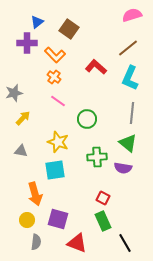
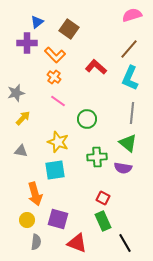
brown line: moved 1 px right, 1 px down; rotated 10 degrees counterclockwise
gray star: moved 2 px right
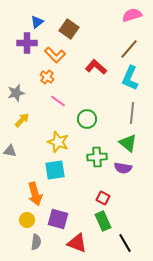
orange cross: moved 7 px left
yellow arrow: moved 1 px left, 2 px down
gray triangle: moved 11 px left
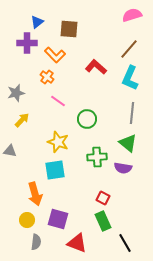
brown square: rotated 30 degrees counterclockwise
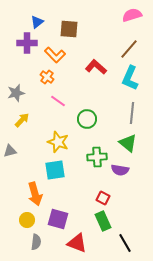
gray triangle: rotated 24 degrees counterclockwise
purple semicircle: moved 3 px left, 2 px down
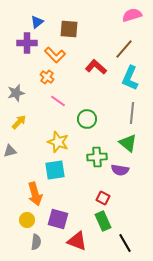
brown line: moved 5 px left
yellow arrow: moved 3 px left, 2 px down
red triangle: moved 2 px up
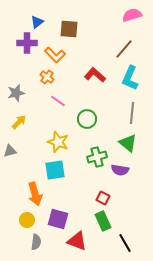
red L-shape: moved 1 px left, 8 px down
green cross: rotated 12 degrees counterclockwise
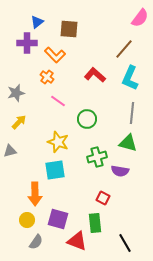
pink semicircle: moved 8 px right, 3 px down; rotated 144 degrees clockwise
green triangle: rotated 24 degrees counterclockwise
purple semicircle: moved 1 px down
orange arrow: rotated 15 degrees clockwise
green rectangle: moved 8 px left, 2 px down; rotated 18 degrees clockwise
gray semicircle: rotated 28 degrees clockwise
